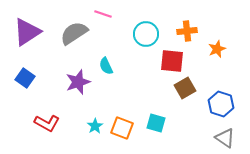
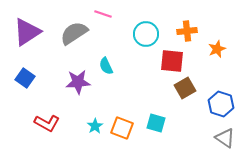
purple star: rotated 15 degrees clockwise
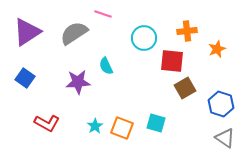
cyan circle: moved 2 px left, 4 px down
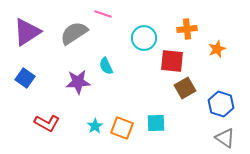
orange cross: moved 2 px up
cyan square: rotated 18 degrees counterclockwise
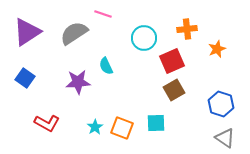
red square: rotated 30 degrees counterclockwise
brown square: moved 11 px left, 2 px down
cyan star: moved 1 px down
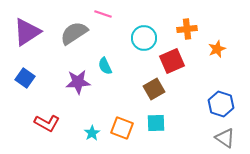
cyan semicircle: moved 1 px left
brown square: moved 20 px left, 1 px up
cyan star: moved 3 px left, 6 px down
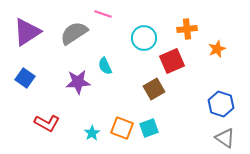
cyan square: moved 7 px left, 5 px down; rotated 18 degrees counterclockwise
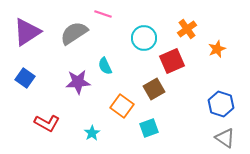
orange cross: rotated 30 degrees counterclockwise
orange square: moved 22 px up; rotated 15 degrees clockwise
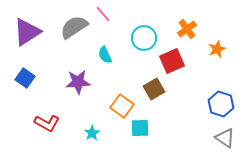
pink line: rotated 30 degrees clockwise
gray semicircle: moved 6 px up
cyan semicircle: moved 11 px up
cyan square: moved 9 px left; rotated 18 degrees clockwise
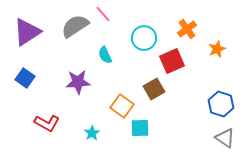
gray semicircle: moved 1 px right, 1 px up
